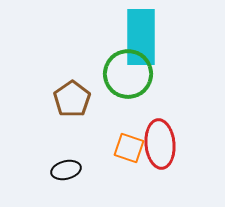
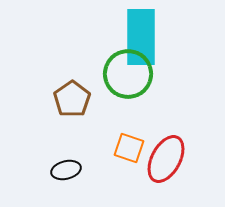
red ellipse: moved 6 px right, 15 px down; rotated 33 degrees clockwise
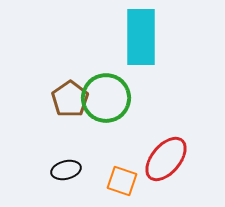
green circle: moved 22 px left, 24 px down
brown pentagon: moved 2 px left
orange square: moved 7 px left, 33 px down
red ellipse: rotated 12 degrees clockwise
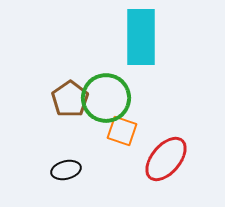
orange square: moved 50 px up
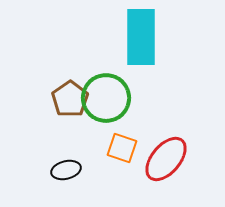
orange square: moved 17 px down
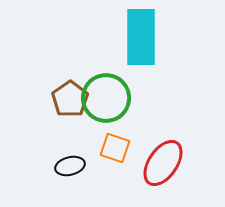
orange square: moved 7 px left
red ellipse: moved 3 px left, 4 px down; rotated 6 degrees counterclockwise
black ellipse: moved 4 px right, 4 px up
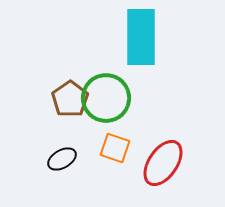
black ellipse: moved 8 px left, 7 px up; rotated 16 degrees counterclockwise
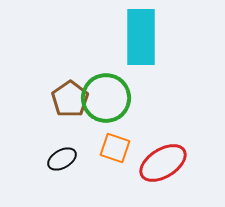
red ellipse: rotated 24 degrees clockwise
